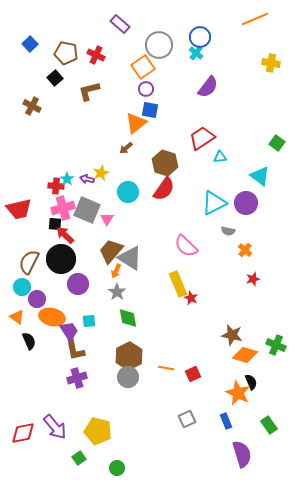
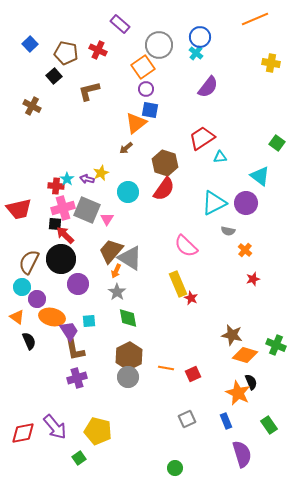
red cross at (96, 55): moved 2 px right, 5 px up
black square at (55, 78): moved 1 px left, 2 px up
green circle at (117, 468): moved 58 px right
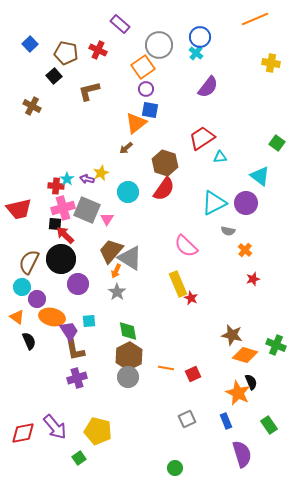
green diamond at (128, 318): moved 13 px down
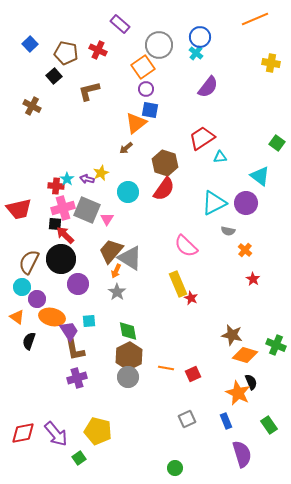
red star at (253, 279): rotated 24 degrees counterclockwise
black semicircle at (29, 341): rotated 138 degrees counterclockwise
purple arrow at (55, 427): moved 1 px right, 7 px down
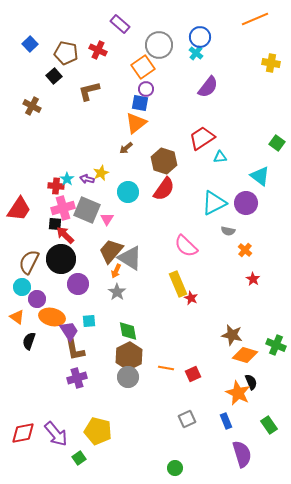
blue square at (150, 110): moved 10 px left, 7 px up
brown hexagon at (165, 163): moved 1 px left, 2 px up
red trapezoid at (19, 209): rotated 44 degrees counterclockwise
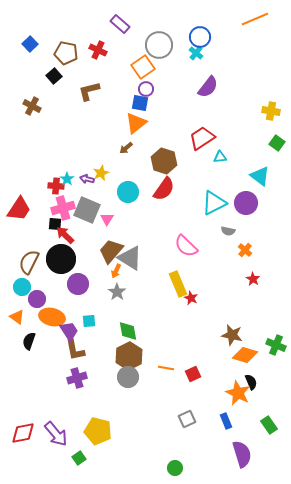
yellow cross at (271, 63): moved 48 px down
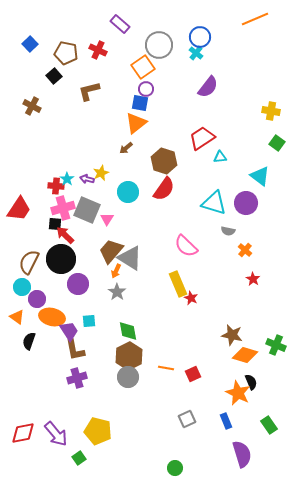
cyan triangle at (214, 203): rotated 44 degrees clockwise
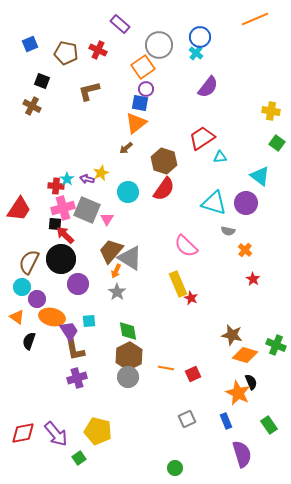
blue square at (30, 44): rotated 21 degrees clockwise
black square at (54, 76): moved 12 px left, 5 px down; rotated 28 degrees counterclockwise
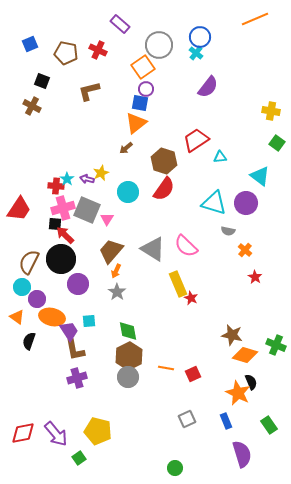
red trapezoid at (202, 138): moved 6 px left, 2 px down
gray triangle at (130, 258): moved 23 px right, 9 px up
red star at (253, 279): moved 2 px right, 2 px up
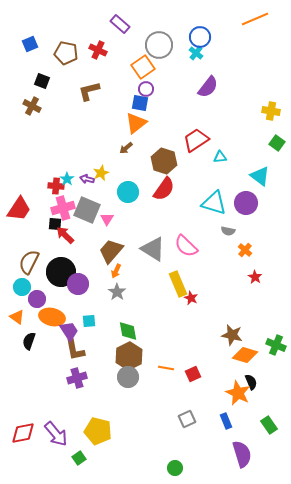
black circle at (61, 259): moved 13 px down
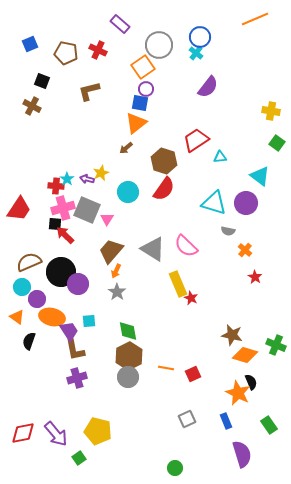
brown semicircle at (29, 262): rotated 40 degrees clockwise
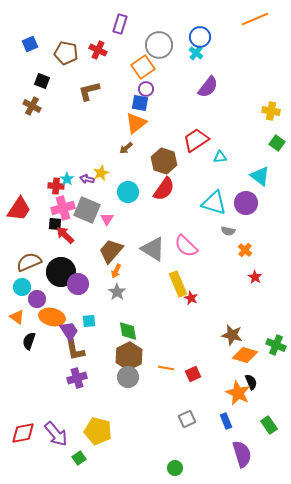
purple rectangle at (120, 24): rotated 66 degrees clockwise
